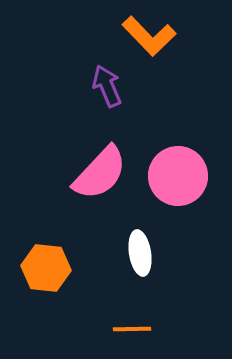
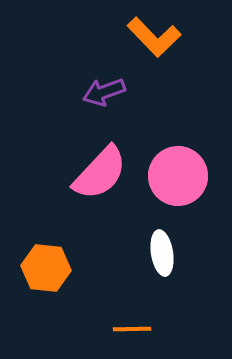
orange L-shape: moved 5 px right, 1 px down
purple arrow: moved 3 px left, 6 px down; rotated 87 degrees counterclockwise
white ellipse: moved 22 px right
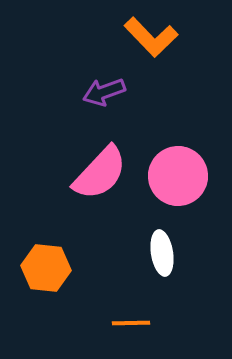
orange L-shape: moved 3 px left
orange line: moved 1 px left, 6 px up
